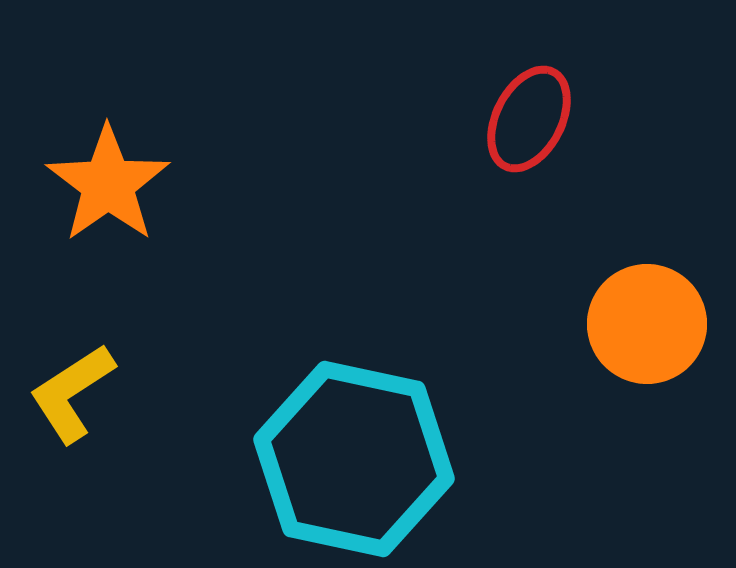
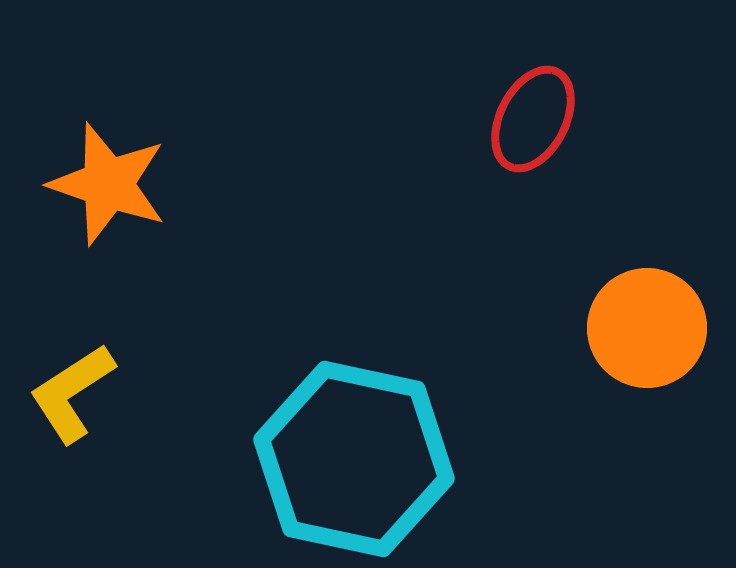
red ellipse: moved 4 px right
orange star: rotated 18 degrees counterclockwise
orange circle: moved 4 px down
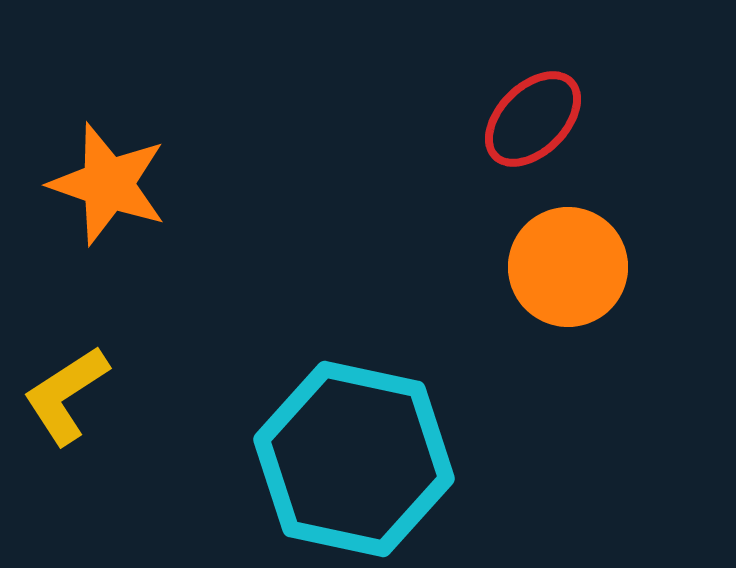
red ellipse: rotated 18 degrees clockwise
orange circle: moved 79 px left, 61 px up
yellow L-shape: moved 6 px left, 2 px down
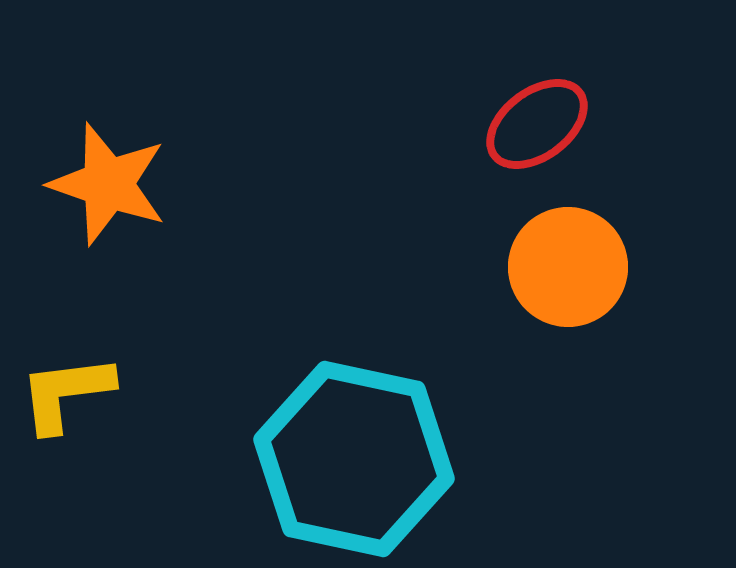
red ellipse: moved 4 px right, 5 px down; rotated 8 degrees clockwise
yellow L-shape: moved 2 px up; rotated 26 degrees clockwise
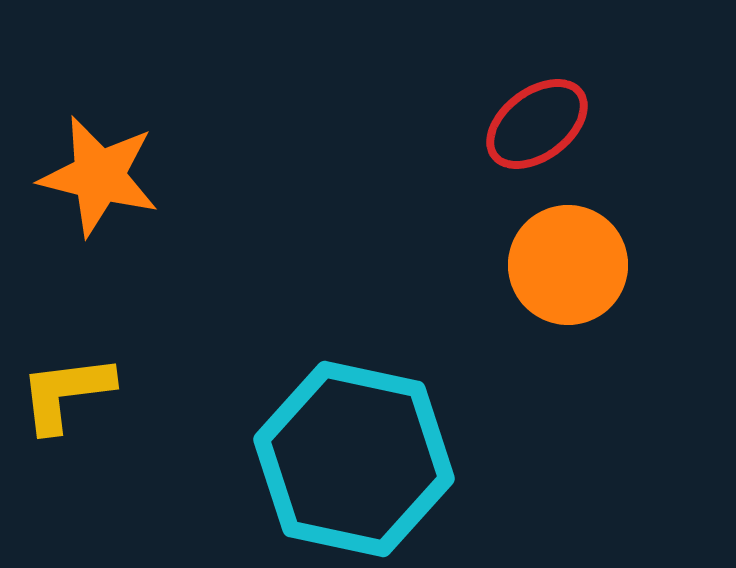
orange star: moved 9 px left, 8 px up; rotated 5 degrees counterclockwise
orange circle: moved 2 px up
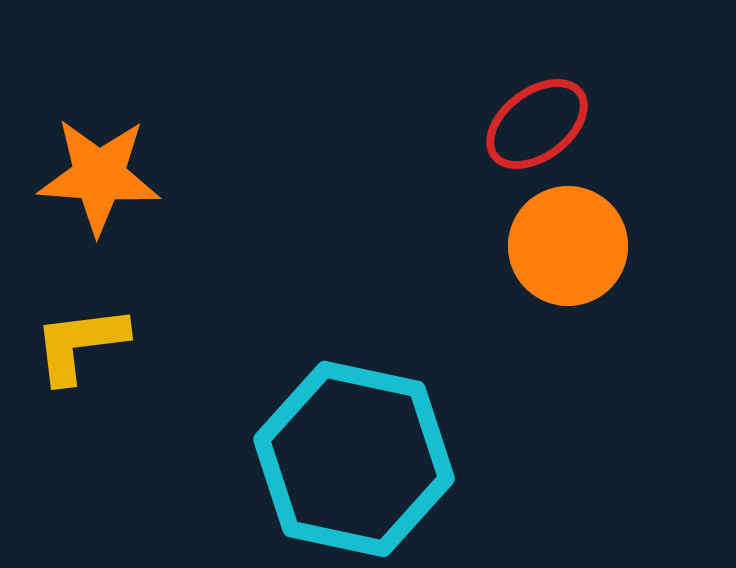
orange star: rotated 10 degrees counterclockwise
orange circle: moved 19 px up
yellow L-shape: moved 14 px right, 49 px up
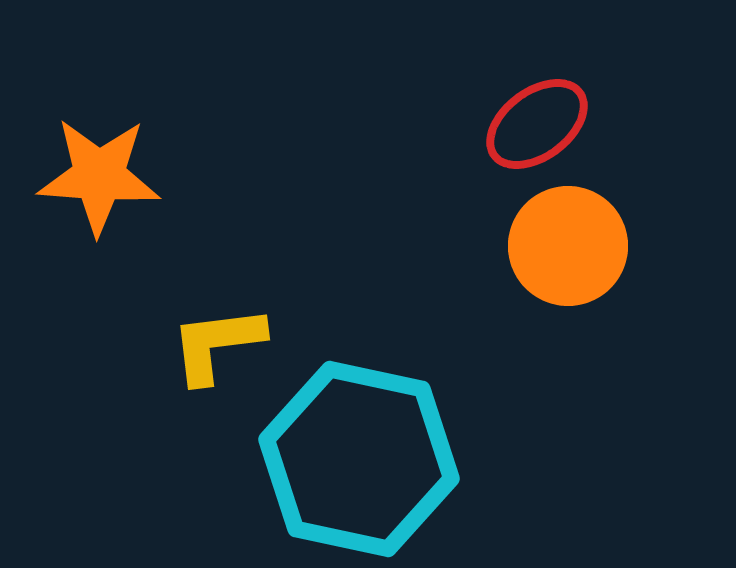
yellow L-shape: moved 137 px right
cyan hexagon: moved 5 px right
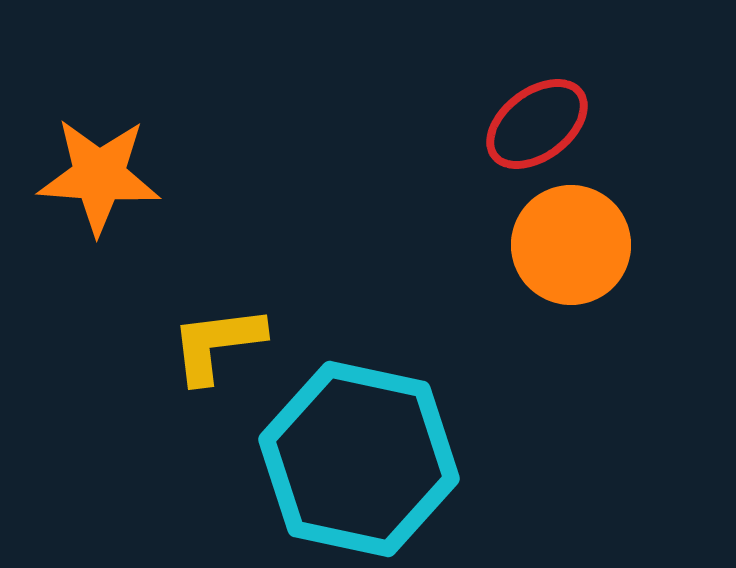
orange circle: moved 3 px right, 1 px up
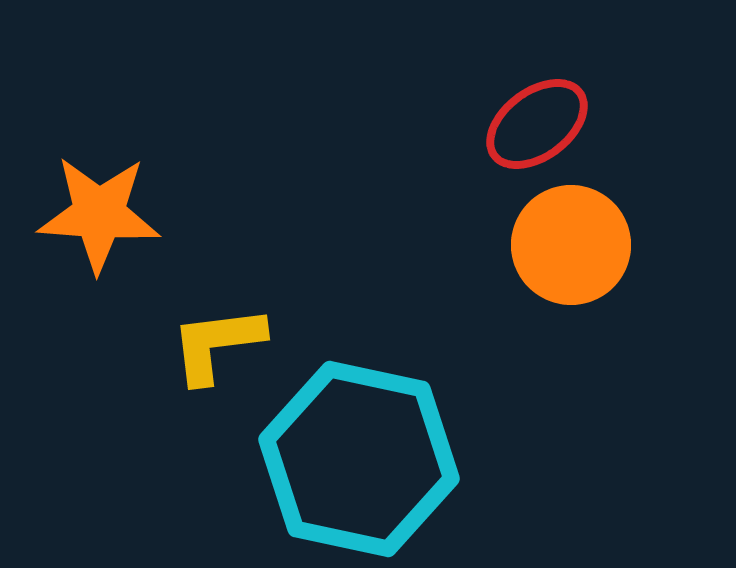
orange star: moved 38 px down
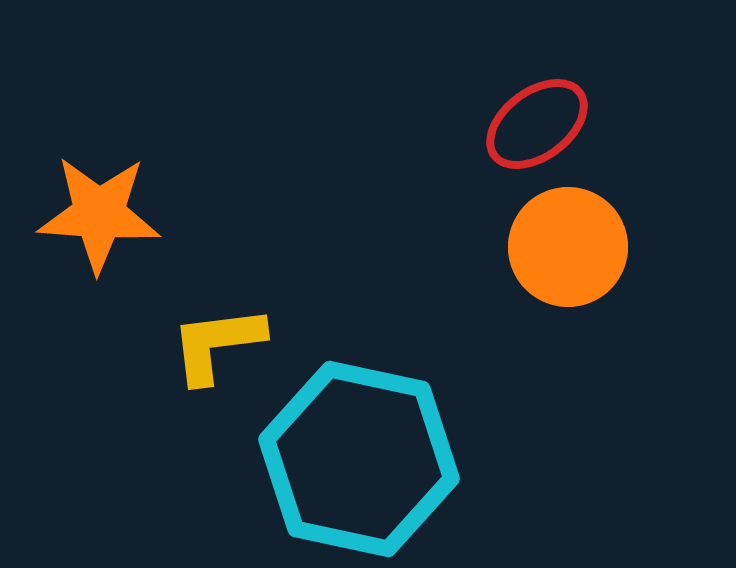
orange circle: moved 3 px left, 2 px down
